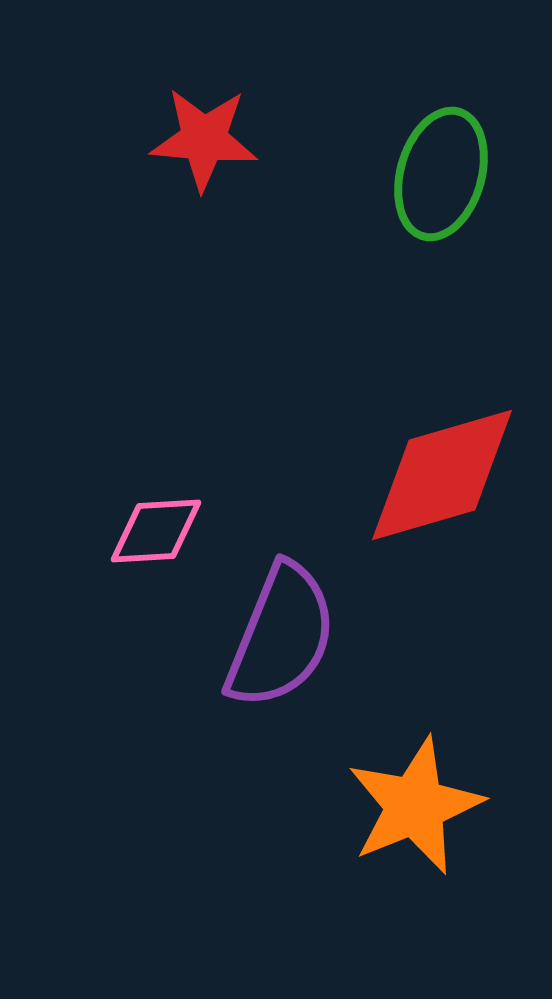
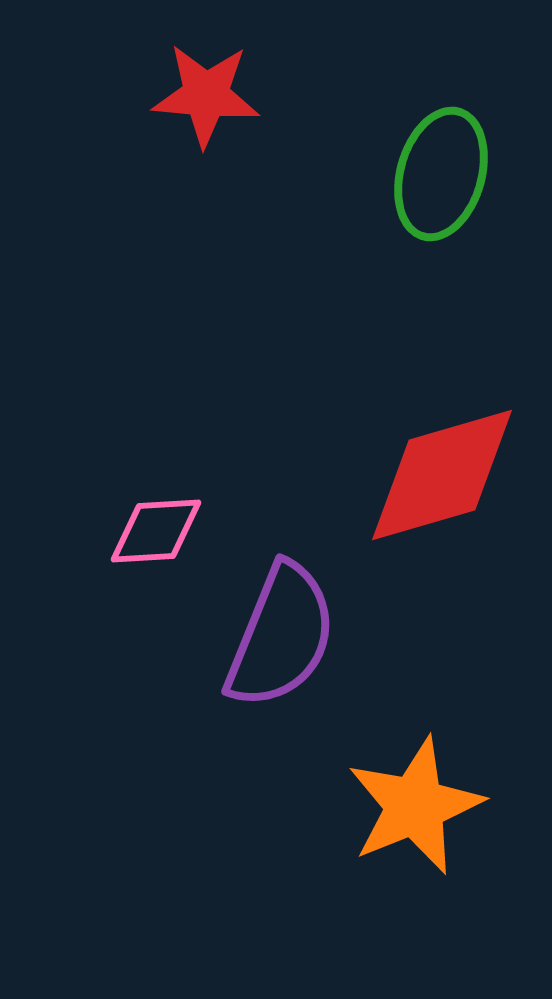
red star: moved 2 px right, 44 px up
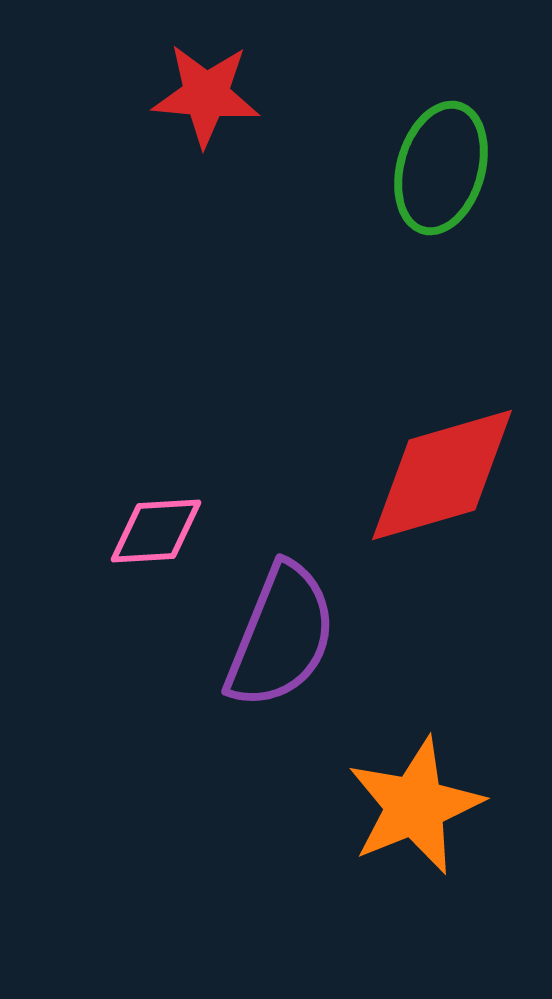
green ellipse: moved 6 px up
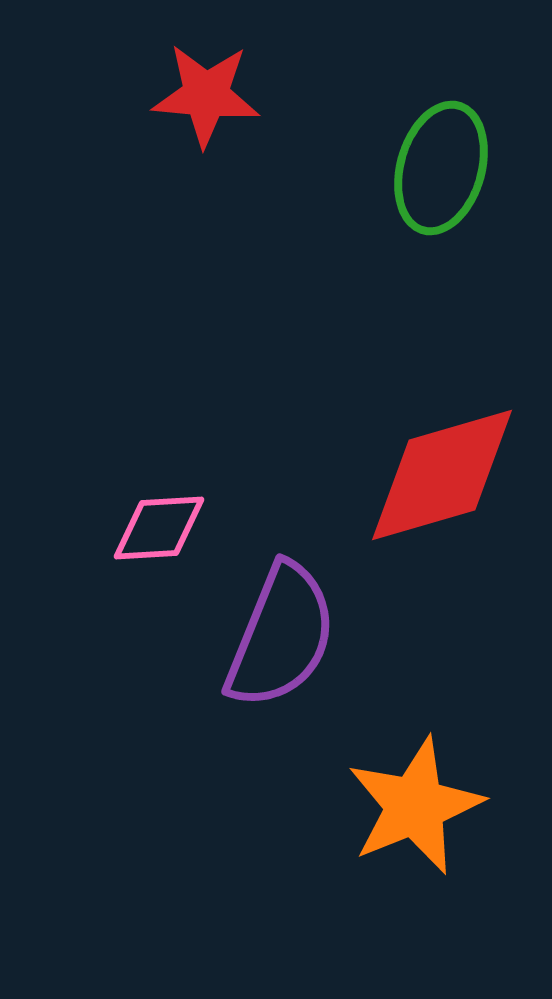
pink diamond: moved 3 px right, 3 px up
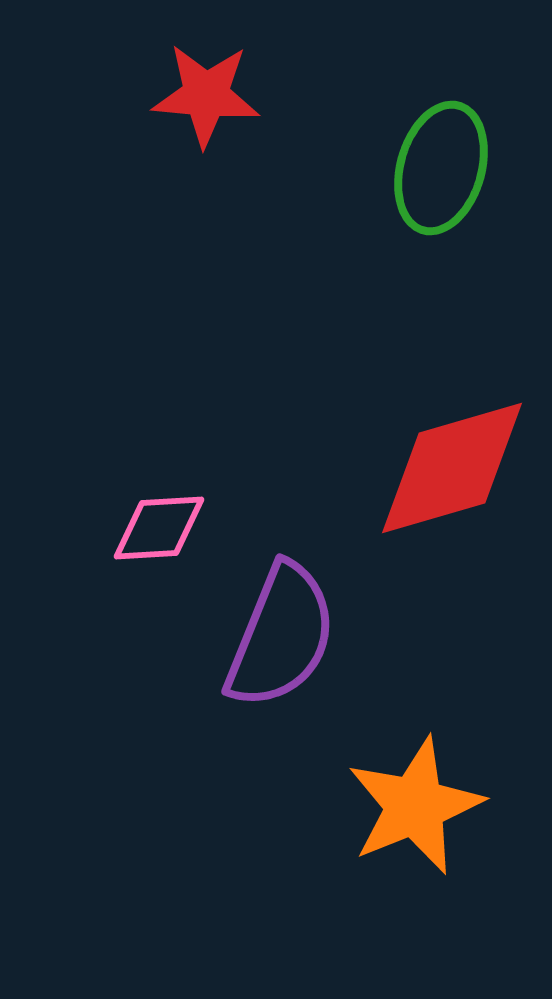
red diamond: moved 10 px right, 7 px up
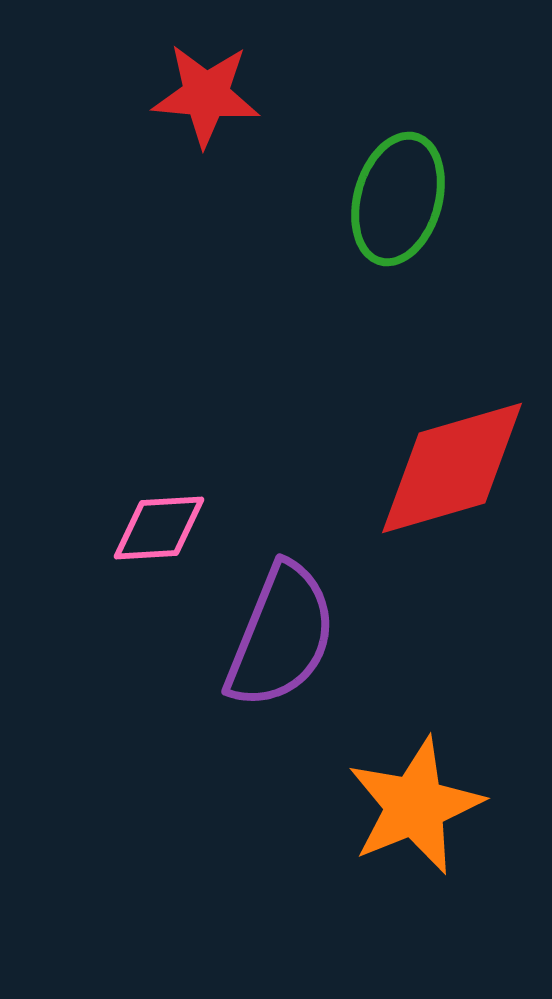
green ellipse: moved 43 px left, 31 px down
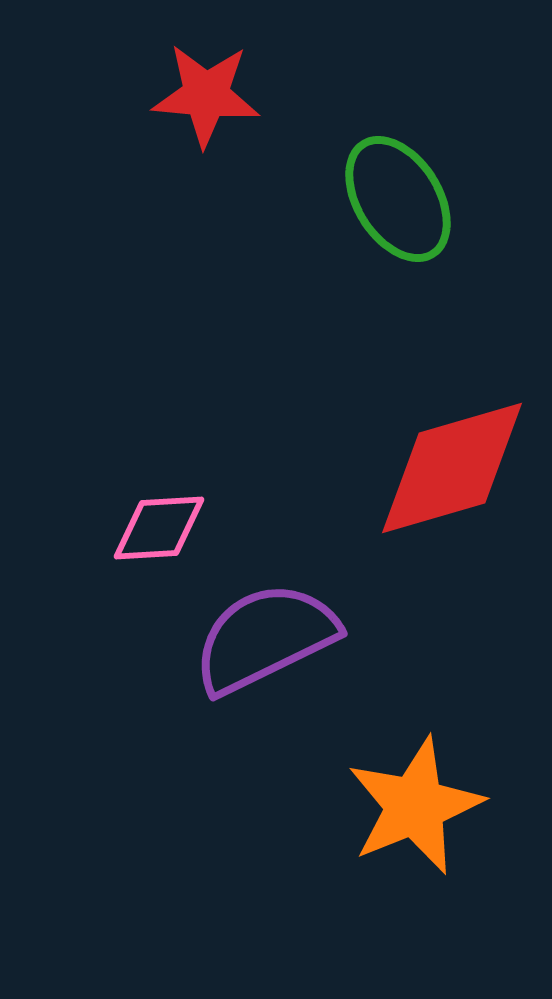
green ellipse: rotated 48 degrees counterclockwise
purple semicircle: moved 16 px left, 2 px down; rotated 138 degrees counterclockwise
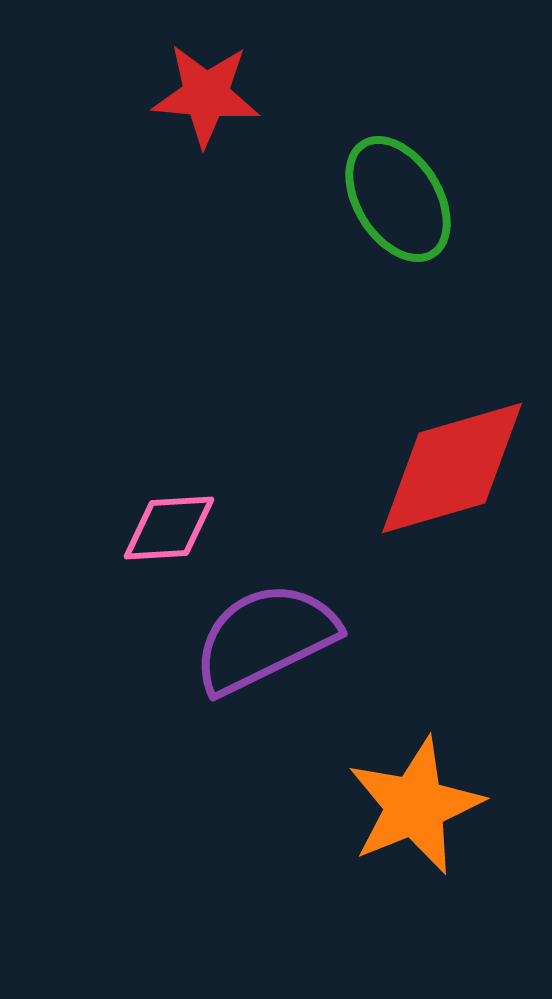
pink diamond: moved 10 px right
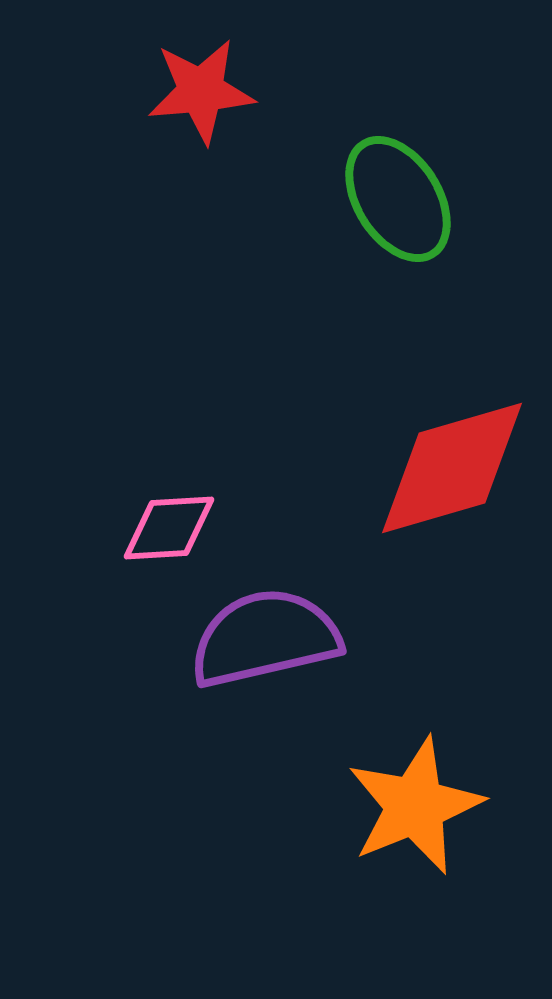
red star: moved 5 px left, 4 px up; rotated 10 degrees counterclockwise
purple semicircle: rotated 13 degrees clockwise
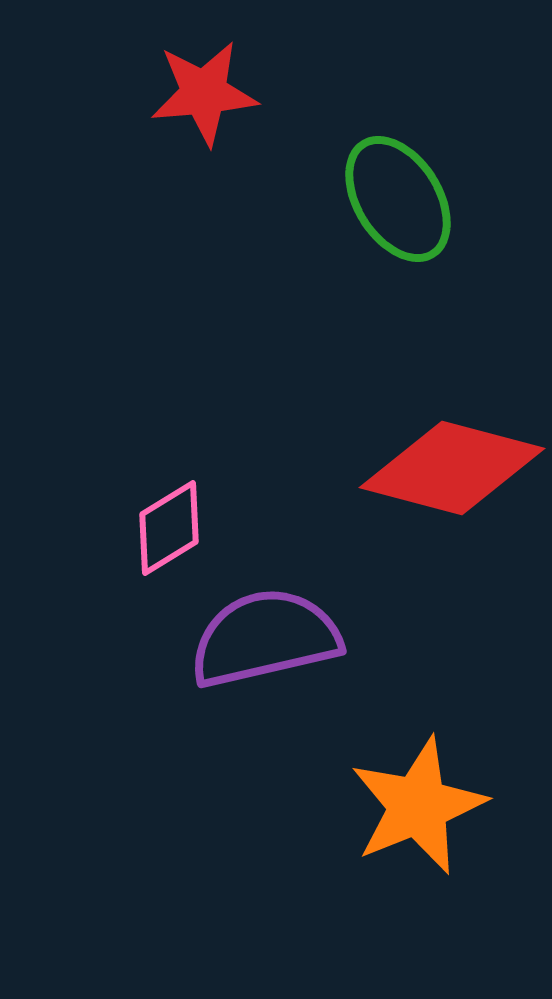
red star: moved 3 px right, 2 px down
red diamond: rotated 31 degrees clockwise
pink diamond: rotated 28 degrees counterclockwise
orange star: moved 3 px right
